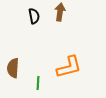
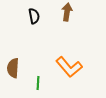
brown arrow: moved 7 px right
orange L-shape: rotated 64 degrees clockwise
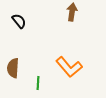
brown arrow: moved 5 px right
black semicircle: moved 15 px left, 5 px down; rotated 28 degrees counterclockwise
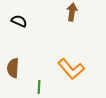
black semicircle: rotated 28 degrees counterclockwise
orange L-shape: moved 2 px right, 2 px down
green line: moved 1 px right, 4 px down
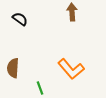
brown arrow: rotated 12 degrees counterclockwise
black semicircle: moved 1 px right, 2 px up; rotated 14 degrees clockwise
green line: moved 1 px right, 1 px down; rotated 24 degrees counterclockwise
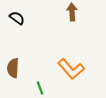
black semicircle: moved 3 px left, 1 px up
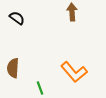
orange L-shape: moved 3 px right, 3 px down
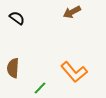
brown arrow: rotated 114 degrees counterclockwise
green line: rotated 64 degrees clockwise
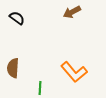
green line: rotated 40 degrees counterclockwise
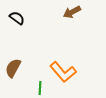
brown semicircle: rotated 24 degrees clockwise
orange L-shape: moved 11 px left
